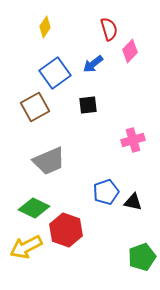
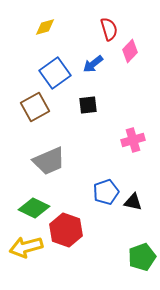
yellow diamond: rotated 40 degrees clockwise
yellow arrow: rotated 12 degrees clockwise
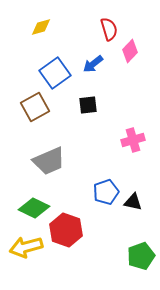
yellow diamond: moved 4 px left
green pentagon: moved 1 px left, 1 px up
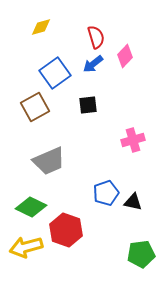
red semicircle: moved 13 px left, 8 px down
pink diamond: moved 5 px left, 5 px down
blue pentagon: moved 1 px down
green diamond: moved 3 px left, 1 px up
green pentagon: moved 2 px up; rotated 12 degrees clockwise
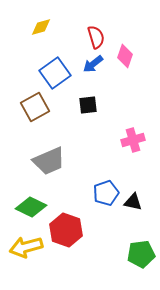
pink diamond: rotated 25 degrees counterclockwise
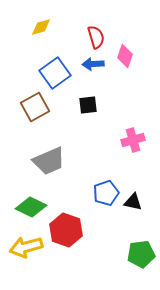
blue arrow: rotated 35 degrees clockwise
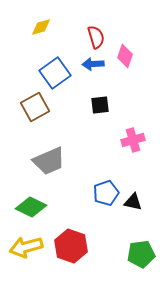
black square: moved 12 px right
red hexagon: moved 5 px right, 16 px down
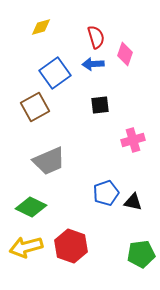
pink diamond: moved 2 px up
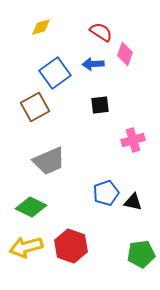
red semicircle: moved 5 px right, 5 px up; rotated 40 degrees counterclockwise
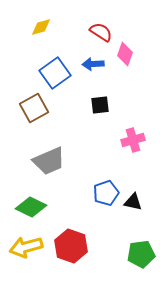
brown square: moved 1 px left, 1 px down
